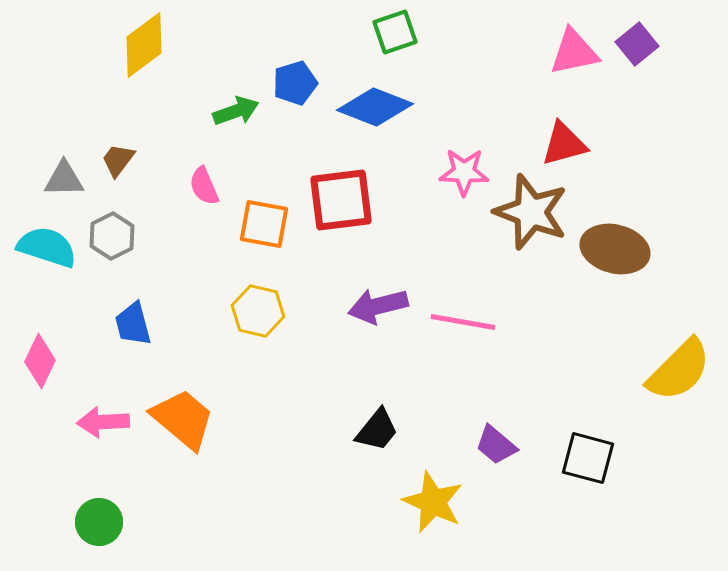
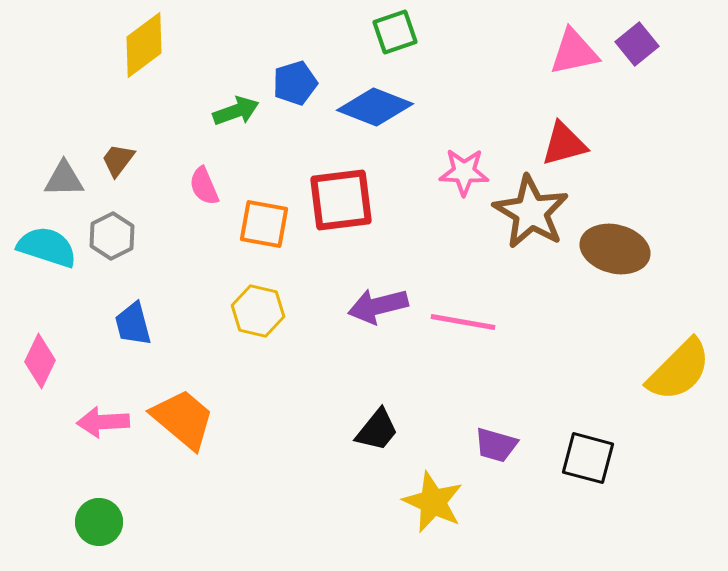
brown star: rotated 10 degrees clockwise
purple trapezoid: rotated 24 degrees counterclockwise
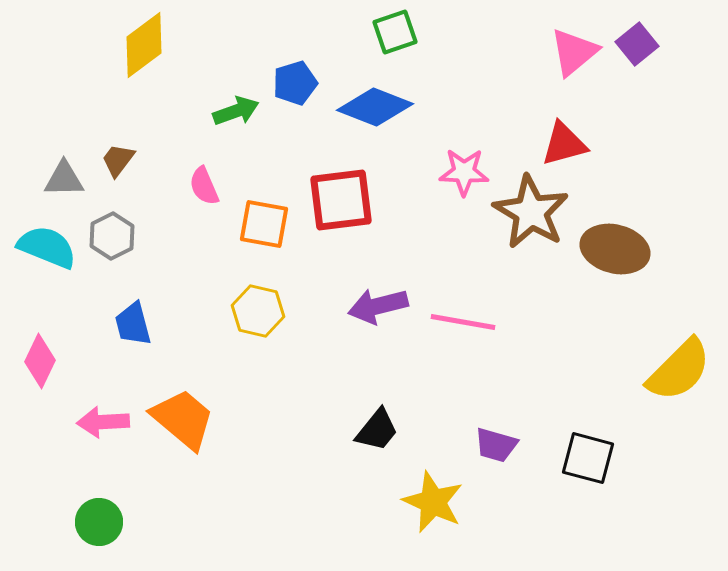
pink triangle: rotated 28 degrees counterclockwise
cyan semicircle: rotated 4 degrees clockwise
